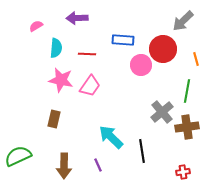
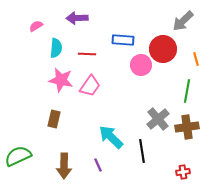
gray cross: moved 4 px left, 7 px down
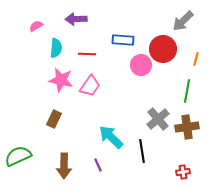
purple arrow: moved 1 px left, 1 px down
orange line: rotated 32 degrees clockwise
brown rectangle: rotated 12 degrees clockwise
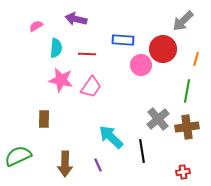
purple arrow: rotated 15 degrees clockwise
pink trapezoid: moved 1 px right, 1 px down
brown rectangle: moved 10 px left; rotated 24 degrees counterclockwise
brown arrow: moved 1 px right, 2 px up
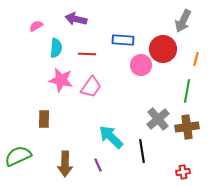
gray arrow: rotated 20 degrees counterclockwise
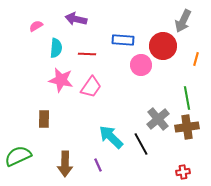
red circle: moved 3 px up
green line: moved 7 px down; rotated 20 degrees counterclockwise
black line: moved 1 px left, 7 px up; rotated 20 degrees counterclockwise
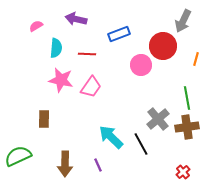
blue rectangle: moved 4 px left, 6 px up; rotated 25 degrees counterclockwise
red cross: rotated 32 degrees counterclockwise
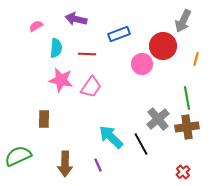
pink circle: moved 1 px right, 1 px up
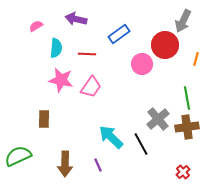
blue rectangle: rotated 15 degrees counterclockwise
red circle: moved 2 px right, 1 px up
